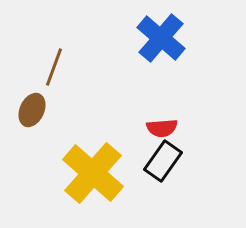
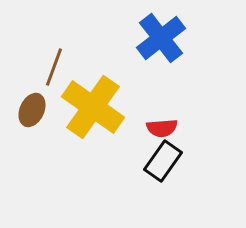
blue cross: rotated 12 degrees clockwise
yellow cross: moved 66 px up; rotated 6 degrees counterclockwise
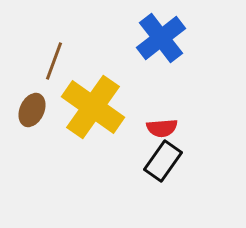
brown line: moved 6 px up
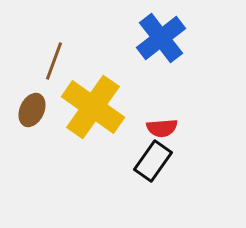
black rectangle: moved 10 px left
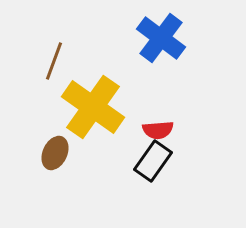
blue cross: rotated 15 degrees counterclockwise
brown ellipse: moved 23 px right, 43 px down
red semicircle: moved 4 px left, 2 px down
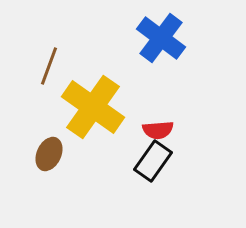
brown line: moved 5 px left, 5 px down
brown ellipse: moved 6 px left, 1 px down
